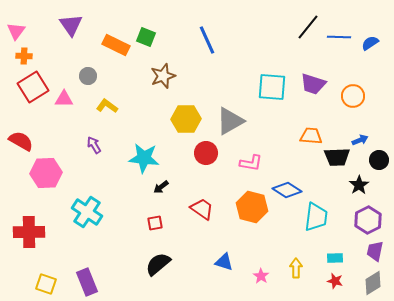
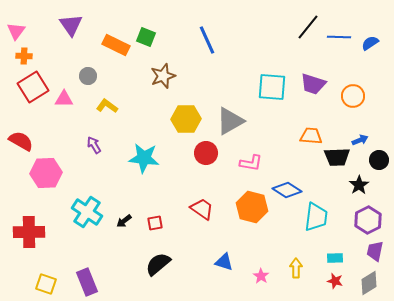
black arrow at (161, 187): moved 37 px left, 34 px down
gray diamond at (373, 283): moved 4 px left
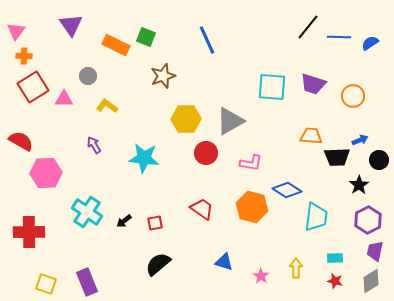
gray diamond at (369, 283): moved 2 px right, 2 px up
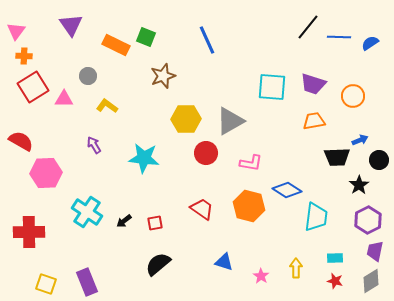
orange trapezoid at (311, 136): moved 3 px right, 15 px up; rotated 15 degrees counterclockwise
orange hexagon at (252, 207): moved 3 px left, 1 px up
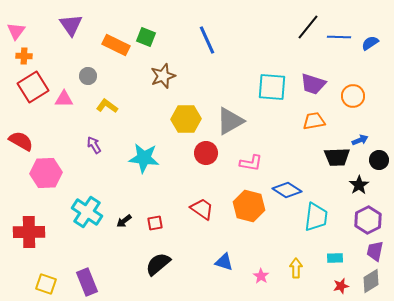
red star at (335, 281): moved 6 px right, 5 px down; rotated 28 degrees counterclockwise
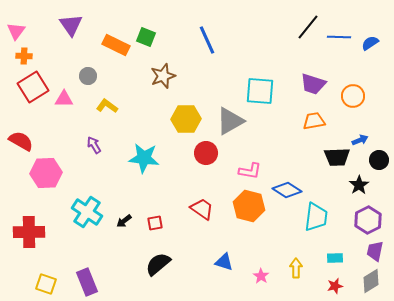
cyan square at (272, 87): moved 12 px left, 4 px down
pink L-shape at (251, 163): moved 1 px left, 8 px down
red star at (341, 286): moved 6 px left
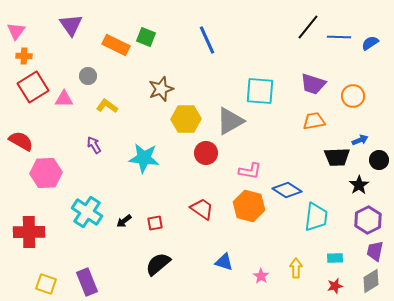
brown star at (163, 76): moved 2 px left, 13 px down
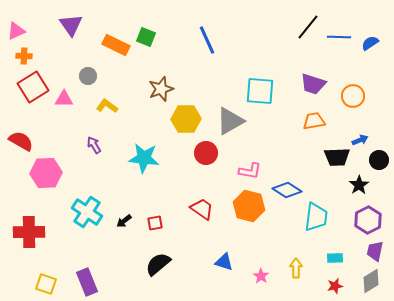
pink triangle at (16, 31): rotated 30 degrees clockwise
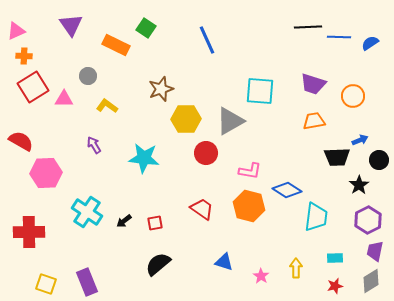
black line at (308, 27): rotated 48 degrees clockwise
green square at (146, 37): moved 9 px up; rotated 12 degrees clockwise
